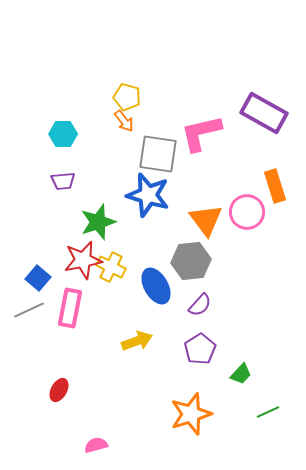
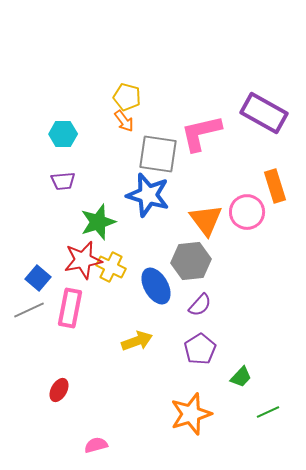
green trapezoid: moved 3 px down
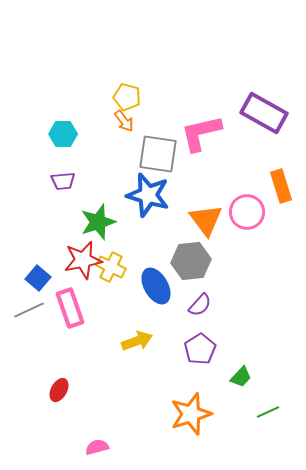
orange rectangle: moved 6 px right
pink rectangle: rotated 30 degrees counterclockwise
pink semicircle: moved 1 px right, 2 px down
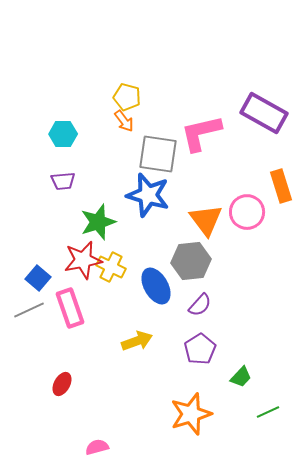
red ellipse: moved 3 px right, 6 px up
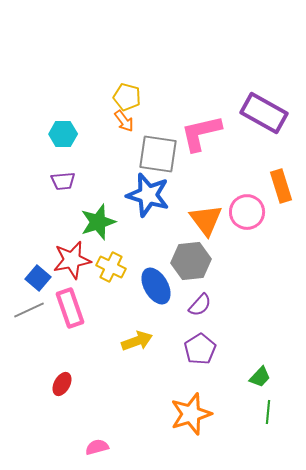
red star: moved 11 px left
green trapezoid: moved 19 px right
green line: rotated 60 degrees counterclockwise
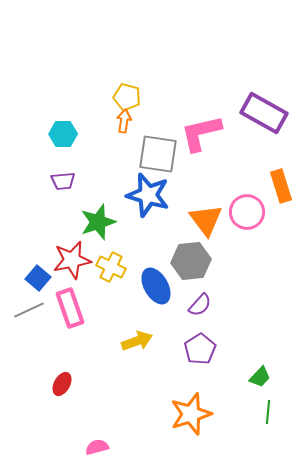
orange arrow: rotated 135 degrees counterclockwise
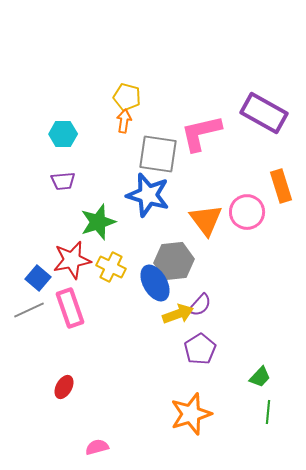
gray hexagon: moved 17 px left
blue ellipse: moved 1 px left, 3 px up
yellow arrow: moved 41 px right, 27 px up
red ellipse: moved 2 px right, 3 px down
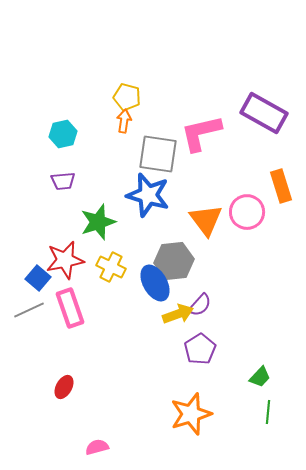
cyan hexagon: rotated 12 degrees counterclockwise
red star: moved 7 px left
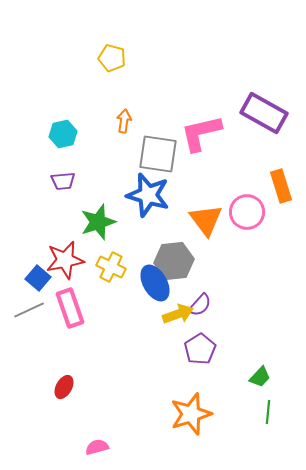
yellow pentagon: moved 15 px left, 39 px up
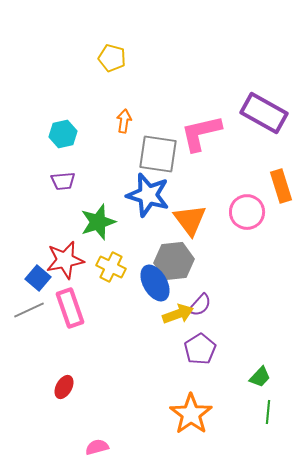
orange triangle: moved 16 px left
orange star: rotated 18 degrees counterclockwise
